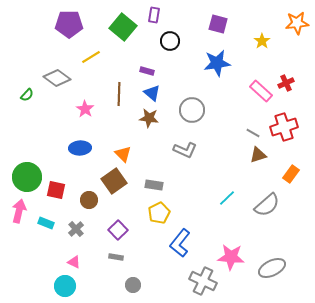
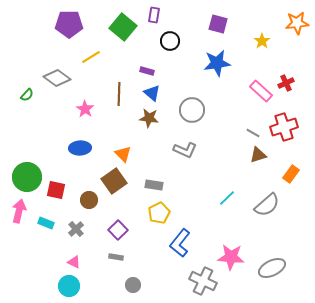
cyan circle at (65, 286): moved 4 px right
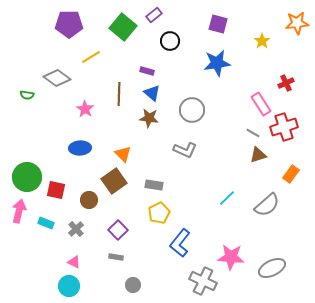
purple rectangle at (154, 15): rotated 42 degrees clockwise
pink rectangle at (261, 91): moved 13 px down; rotated 15 degrees clockwise
green semicircle at (27, 95): rotated 56 degrees clockwise
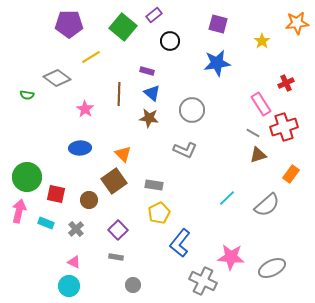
red square at (56, 190): moved 4 px down
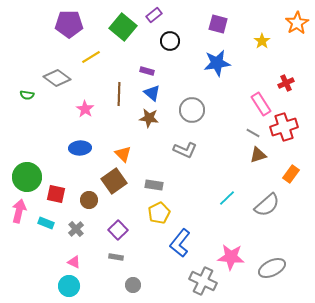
orange star at (297, 23): rotated 25 degrees counterclockwise
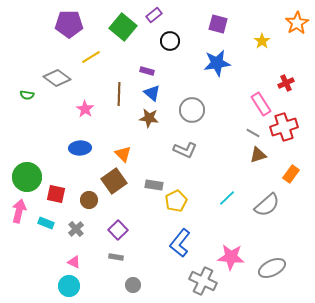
yellow pentagon at (159, 213): moved 17 px right, 12 px up
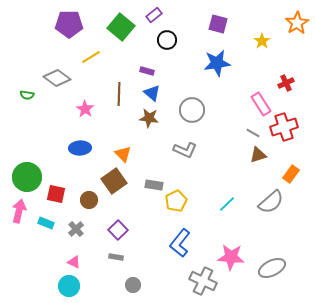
green square at (123, 27): moved 2 px left
black circle at (170, 41): moved 3 px left, 1 px up
cyan line at (227, 198): moved 6 px down
gray semicircle at (267, 205): moved 4 px right, 3 px up
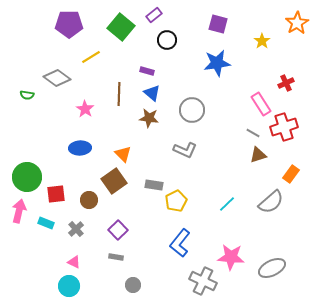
red square at (56, 194): rotated 18 degrees counterclockwise
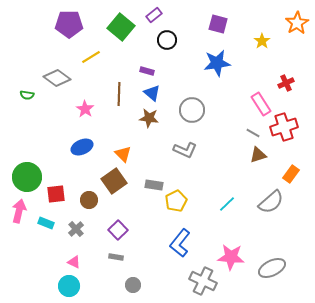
blue ellipse at (80, 148): moved 2 px right, 1 px up; rotated 20 degrees counterclockwise
